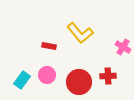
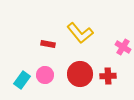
red rectangle: moved 1 px left, 2 px up
pink circle: moved 2 px left
red circle: moved 1 px right, 8 px up
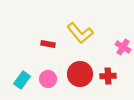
pink circle: moved 3 px right, 4 px down
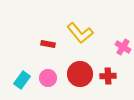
pink circle: moved 1 px up
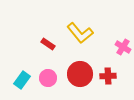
red rectangle: rotated 24 degrees clockwise
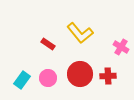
pink cross: moved 2 px left
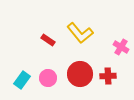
red rectangle: moved 4 px up
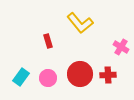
yellow L-shape: moved 10 px up
red rectangle: moved 1 px down; rotated 40 degrees clockwise
red cross: moved 1 px up
cyan rectangle: moved 1 px left, 3 px up
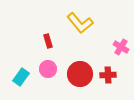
pink circle: moved 9 px up
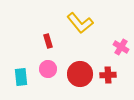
cyan rectangle: rotated 42 degrees counterclockwise
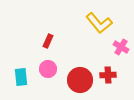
yellow L-shape: moved 19 px right
red rectangle: rotated 40 degrees clockwise
red circle: moved 6 px down
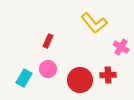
yellow L-shape: moved 5 px left
cyan rectangle: moved 3 px right, 1 px down; rotated 36 degrees clockwise
